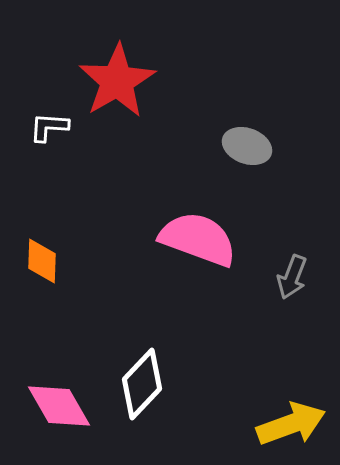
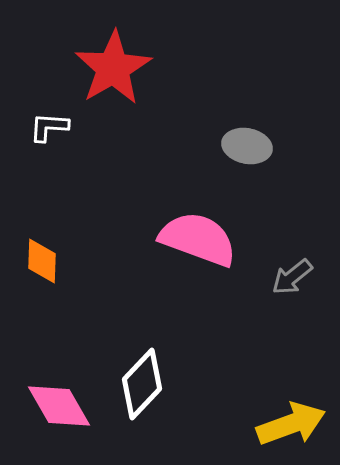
red star: moved 4 px left, 13 px up
gray ellipse: rotated 9 degrees counterclockwise
gray arrow: rotated 30 degrees clockwise
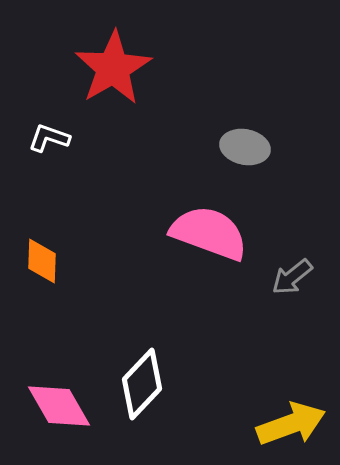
white L-shape: moved 11 px down; rotated 15 degrees clockwise
gray ellipse: moved 2 px left, 1 px down
pink semicircle: moved 11 px right, 6 px up
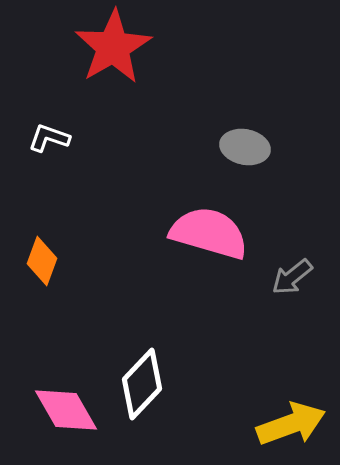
red star: moved 21 px up
pink semicircle: rotated 4 degrees counterclockwise
orange diamond: rotated 18 degrees clockwise
pink diamond: moved 7 px right, 4 px down
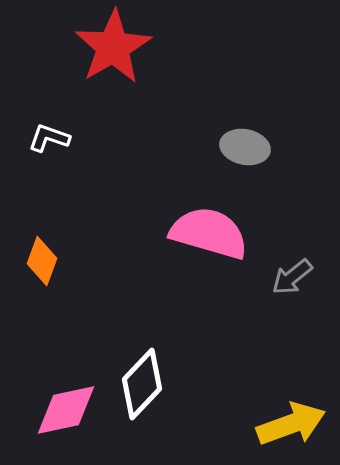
pink diamond: rotated 72 degrees counterclockwise
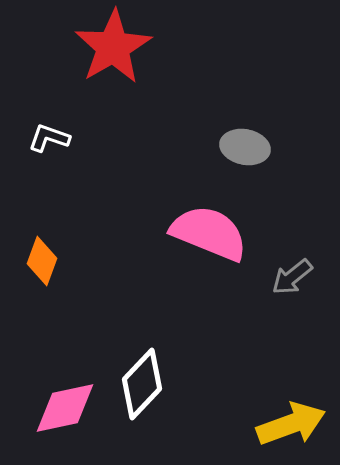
pink semicircle: rotated 6 degrees clockwise
pink diamond: moved 1 px left, 2 px up
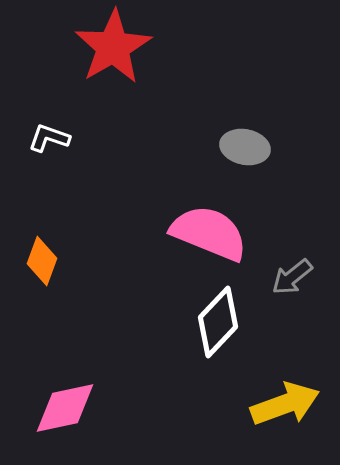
white diamond: moved 76 px right, 62 px up
yellow arrow: moved 6 px left, 20 px up
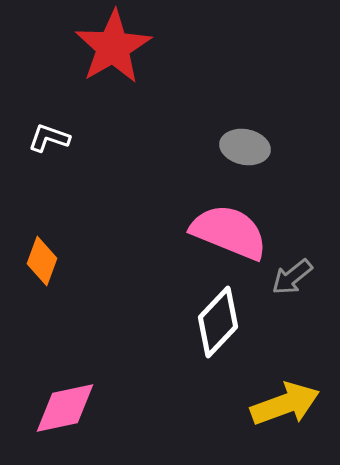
pink semicircle: moved 20 px right, 1 px up
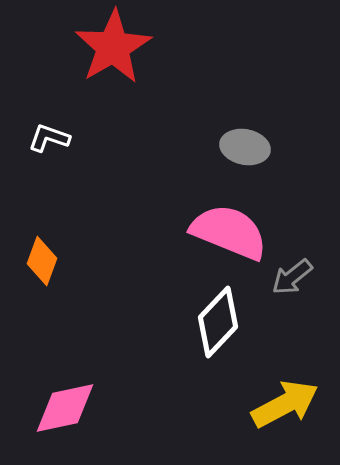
yellow arrow: rotated 8 degrees counterclockwise
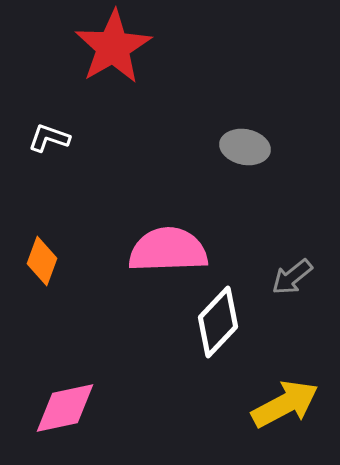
pink semicircle: moved 61 px left, 18 px down; rotated 24 degrees counterclockwise
